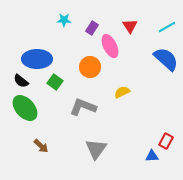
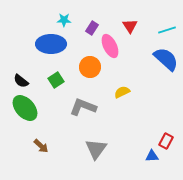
cyan line: moved 3 px down; rotated 12 degrees clockwise
blue ellipse: moved 14 px right, 15 px up
green square: moved 1 px right, 2 px up; rotated 21 degrees clockwise
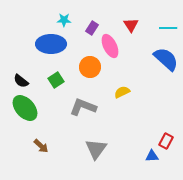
red triangle: moved 1 px right, 1 px up
cyan line: moved 1 px right, 2 px up; rotated 18 degrees clockwise
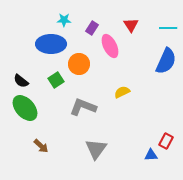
blue semicircle: moved 2 px down; rotated 72 degrees clockwise
orange circle: moved 11 px left, 3 px up
blue triangle: moved 1 px left, 1 px up
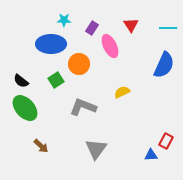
blue semicircle: moved 2 px left, 4 px down
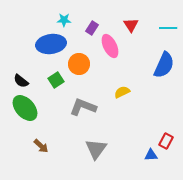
blue ellipse: rotated 8 degrees counterclockwise
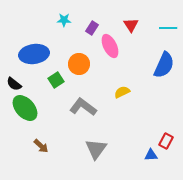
blue ellipse: moved 17 px left, 10 px down
black semicircle: moved 7 px left, 3 px down
gray L-shape: rotated 16 degrees clockwise
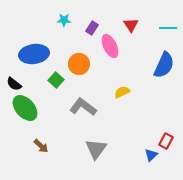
green square: rotated 14 degrees counterclockwise
blue triangle: rotated 40 degrees counterclockwise
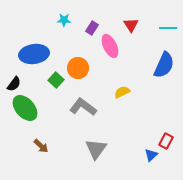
orange circle: moved 1 px left, 4 px down
black semicircle: rotated 91 degrees counterclockwise
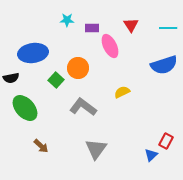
cyan star: moved 3 px right
purple rectangle: rotated 56 degrees clockwise
blue ellipse: moved 1 px left, 1 px up
blue semicircle: rotated 48 degrees clockwise
black semicircle: moved 3 px left, 6 px up; rotated 42 degrees clockwise
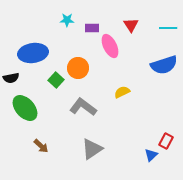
gray triangle: moved 4 px left; rotated 20 degrees clockwise
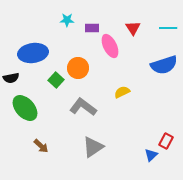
red triangle: moved 2 px right, 3 px down
gray triangle: moved 1 px right, 2 px up
